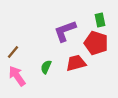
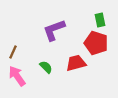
purple L-shape: moved 11 px left, 1 px up
brown line: rotated 16 degrees counterclockwise
green semicircle: rotated 112 degrees clockwise
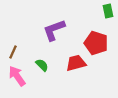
green rectangle: moved 8 px right, 9 px up
green semicircle: moved 4 px left, 2 px up
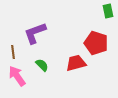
purple L-shape: moved 19 px left, 3 px down
brown line: rotated 32 degrees counterclockwise
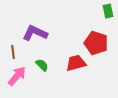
purple L-shape: rotated 45 degrees clockwise
pink arrow: rotated 75 degrees clockwise
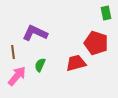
green rectangle: moved 2 px left, 2 px down
green semicircle: moved 2 px left; rotated 112 degrees counterclockwise
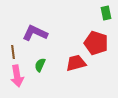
pink arrow: rotated 130 degrees clockwise
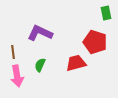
purple L-shape: moved 5 px right
red pentagon: moved 1 px left, 1 px up
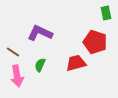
brown line: rotated 48 degrees counterclockwise
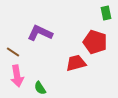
green semicircle: moved 23 px down; rotated 56 degrees counterclockwise
